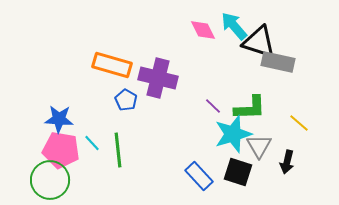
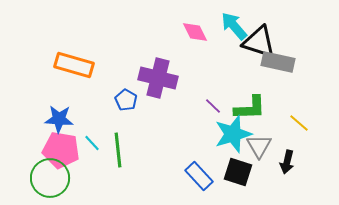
pink diamond: moved 8 px left, 2 px down
orange rectangle: moved 38 px left
green circle: moved 2 px up
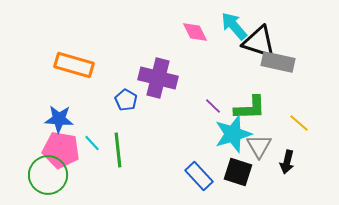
green circle: moved 2 px left, 3 px up
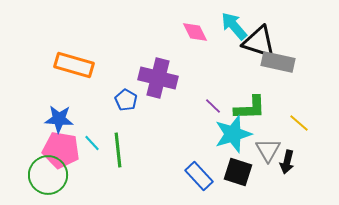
gray triangle: moved 9 px right, 4 px down
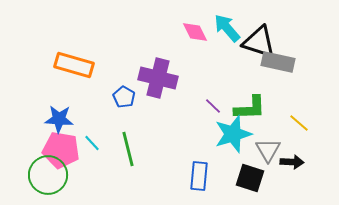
cyan arrow: moved 7 px left, 2 px down
blue pentagon: moved 2 px left, 3 px up
green line: moved 10 px right, 1 px up; rotated 8 degrees counterclockwise
black arrow: moved 5 px right; rotated 100 degrees counterclockwise
black square: moved 12 px right, 6 px down
blue rectangle: rotated 48 degrees clockwise
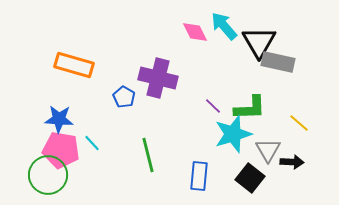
cyan arrow: moved 3 px left, 2 px up
black triangle: rotated 42 degrees clockwise
green line: moved 20 px right, 6 px down
black square: rotated 20 degrees clockwise
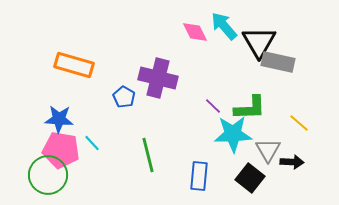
cyan star: rotated 15 degrees clockwise
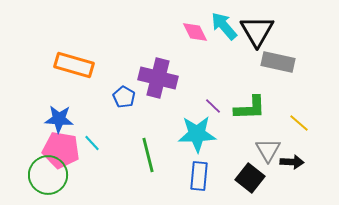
black triangle: moved 2 px left, 11 px up
cyan star: moved 36 px left
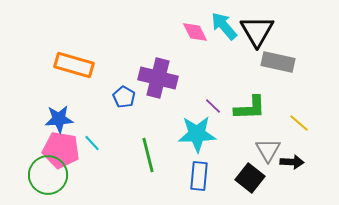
blue star: rotated 8 degrees counterclockwise
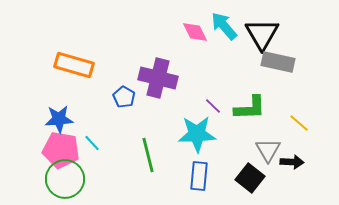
black triangle: moved 5 px right, 3 px down
green circle: moved 17 px right, 4 px down
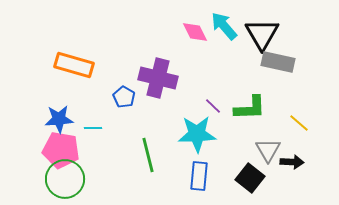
cyan line: moved 1 px right, 15 px up; rotated 48 degrees counterclockwise
